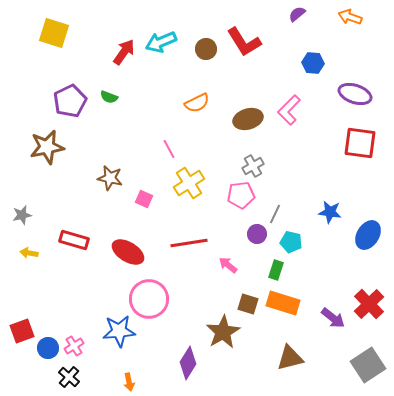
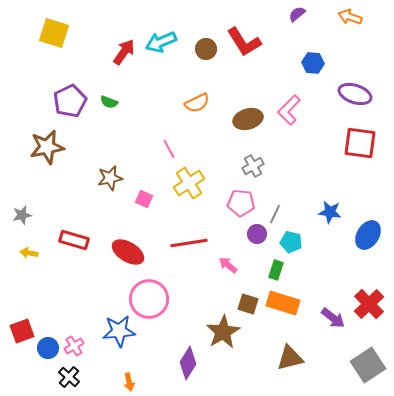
green semicircle at (109, 97): moved 5 px down
brown star at (110, 178): rotated 25 degrees counterclockwise
pink pentagon at (241, 195): moved 8 px down; rotated 12 degrees clockwise
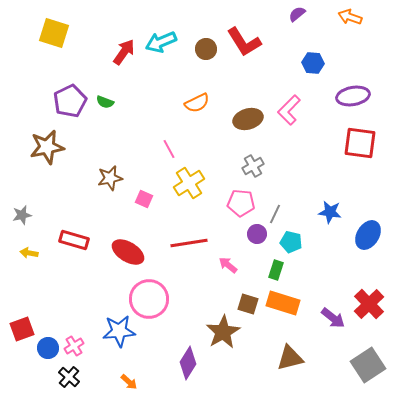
purple ellipse at (355, 94): moved 2 px left, 2 px down; rotated 28 degrees counterclockwise
green semicircle at (109, 102): moved 4 px left
red square at (22, 331): moved 2 px up
orange arrow at (129, 382): rotated 36 degrees counterclockwise
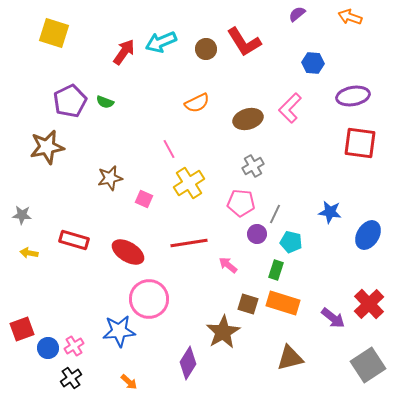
pink L-shape at (289, 110): moved 1 px right, 2 px up
gray star at (22, 215): rotated 18 degrees clockwise
black cross at (69, 377): moved 2 px right, 1 px down; rotated 15 degrees clockwise
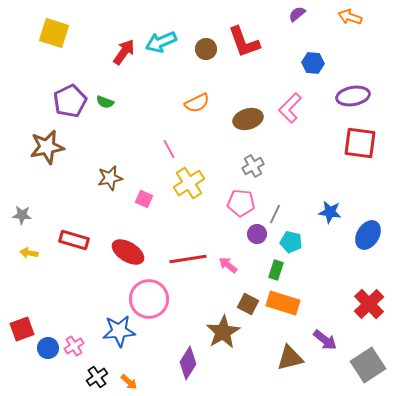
red L-shape at (244, 42): rotated 12 degrees clockwise
red line at (189, 243): moved 1 px left, 16 px down
brown square at (248, 304): rotated 10 degrees clockwise
purple arrow at (333, 318): moved 8 px left, 22 px down
black cross at (71, 378): moved 26 px right, 1 px up
